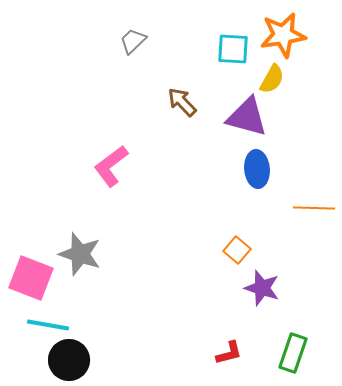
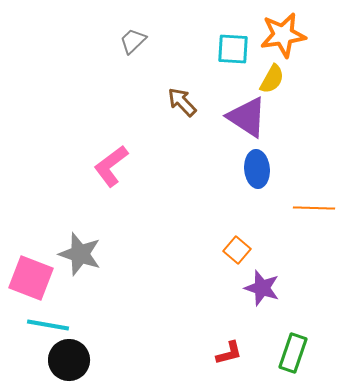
purple triangle: rotated 18 degrees clockwise
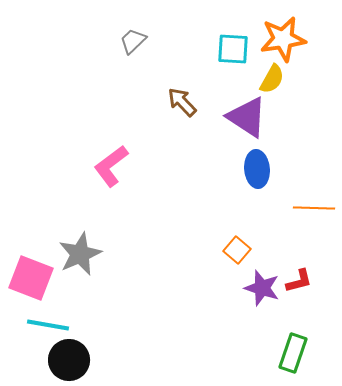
orange star: moved 4 px down
gray star: rotated 30 degrees clockwise
red L-shape: moved 70 px right, 72 px up
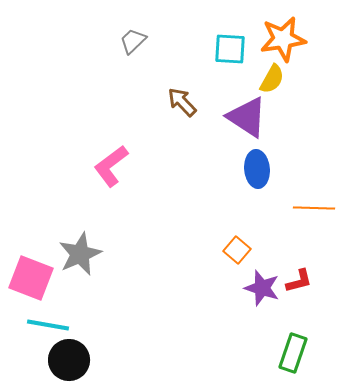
cyan square: moved 3 px left
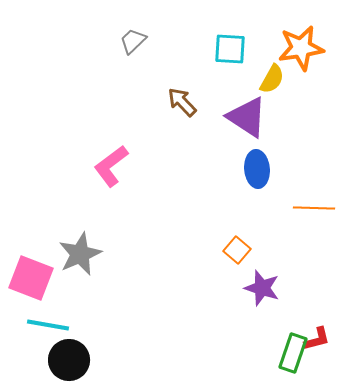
orange star: moved 18 px right, 9 px down
red L-shape: moved 18 px right, 58 px down
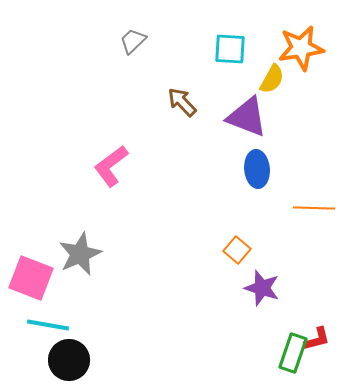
purple triangle: rotated 12 degrees counterclockwise
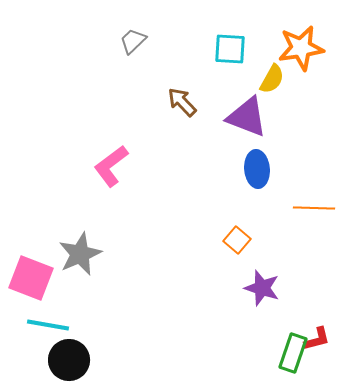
orange square: moved 10 px up
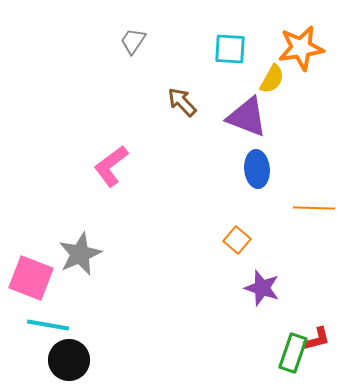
gray trapezoid: rotated 12 degrees counterclockwise
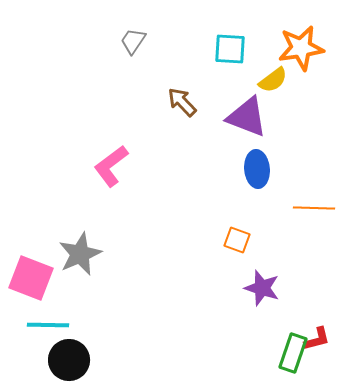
yellow semicircle: moved 1 px right, 1 px down; rotated 24 degrees clockwise
orange square: rotated 20 degrees counterclockwise
cyan line: rotated 9 degrees counterclockwise
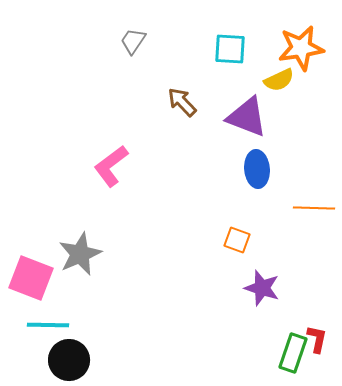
yellow semicircle: moved 6 px right; rotated 12 degrees clockwise
red L-shape: rotated 64 degrees counterclockwise
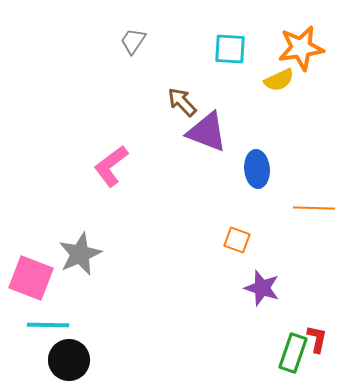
purple triangle: moved 40 px left, 15 px down
